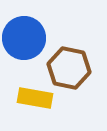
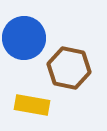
yellow rectangle: moved 3 px left, 7 px down
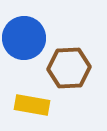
brown hexagon: rotated 15 degrees counterclockwise
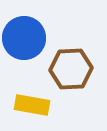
brown hexagon: moved 2 px right, 1 px down
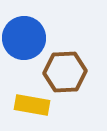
brown hexagon: moved 6 px left, 3 px down
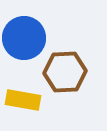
yellow rectangle: moved 9 px left, 5 px up
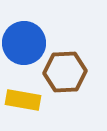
blue circle: moved 5 px down
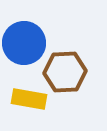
yellow rectangle: moved 6 px right, 1 px up
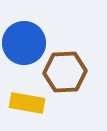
yellow rectangle: moved 2 px left, 4 px down
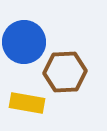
blue circle: moved 1 px up
